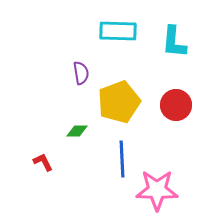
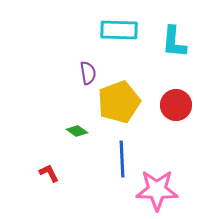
cyan rectangle: moved 1 px right, 1 px up
purple semicircle: moved 7 px right
green diamond: rotated 35 degrees clockwise
red L-shape: moved 6 px right, 11 px down
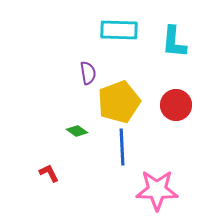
blue line: moved 12 px up
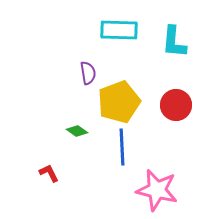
pink star: rotated 12 degrees clockwise
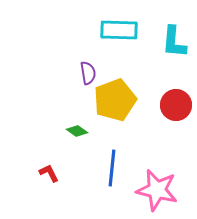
yellow pentagon: moved 4 px left, 2 px up
blue line: moved 10 px left, 21 px down; rotated 9 degrees clockwise
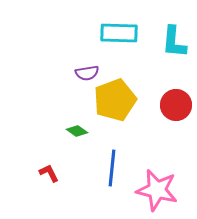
cyan rectangle: moved 3 px down
purple semicircle: moved 1 px left; rotated 90 degrees clockwise
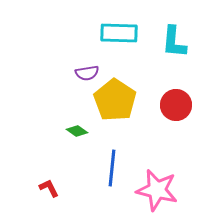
yellow pentagon: rotated 18 degrees counterclockwise
red L-shape: moved 15 px down
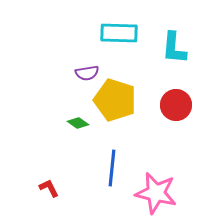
cyan L-shape: moved 6 px down
yellow pentagon: rotated 15 degrees counterclockwise
green diamond: moved 1 px right, 8 px up
pink star: moved 1 px left, 3 px down
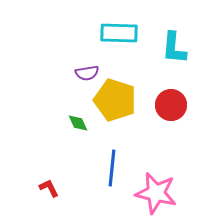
red circle: moved 5 px left
green diamond: rotated 30 degrees clockwise
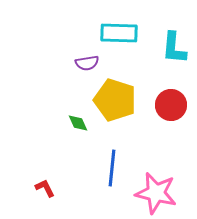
purple semicircle: moved 10 px up
red L-shape: moved 4 px left
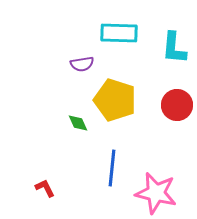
purple semicircle: moved 5 px left, 1 px down
red circle: moved 6 px right
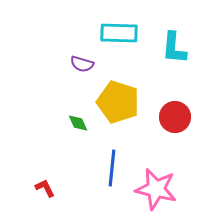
purple semicircle: rotated 25 degrees clockwise
yellow pentagon: moved 3 px right, 2 px down
red circle: moved 2 px left, 12 px down
pink star: moved 4 px up
